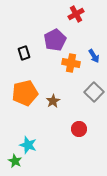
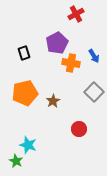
purple pentagon: moved 2 px right, 3 px down
green star: moved 1 px right
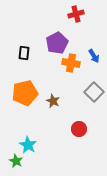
red cross: rotated 14 degrees clockwise
black rectangle: rotated 24 degrees clockwise
brown star: rotated 16 degrees counterclockwise
cyan star: rotated 12 degrees clockwise
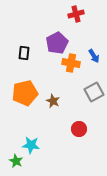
gray square: rotated 18 degrees clockwise
cyan star: moved 3 px right; rotated 24 degrees counterclockwise
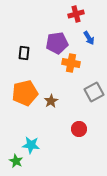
purple pentagon: rotated 20 degrees clockwise
blue arrow: moved 5 px left, 18 px up
brown star: moved 2 px left; rotated 16 degrees clockwise
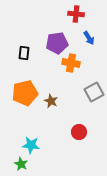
red cross: rotated 21 degrees clockwise
brown star: rotated 16 degrees counterclockwise
red circle: moved 3 px down
green star: moved 5 px right, 3 px down
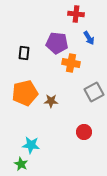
purple pentagon: rotated 15 degrees clockwise
brown star: rotated 24 degrees counterclockwise
red circle: moved 5 px right
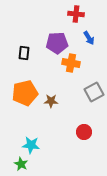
purple pentagon: rotated 10 degrees counterclockwise
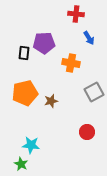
purple pentagon: moved 13 px left
brown star: rotated 16 degrees counterclockwise
red circle: moved 3 px right
